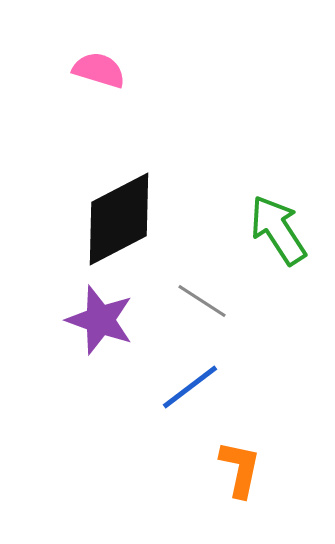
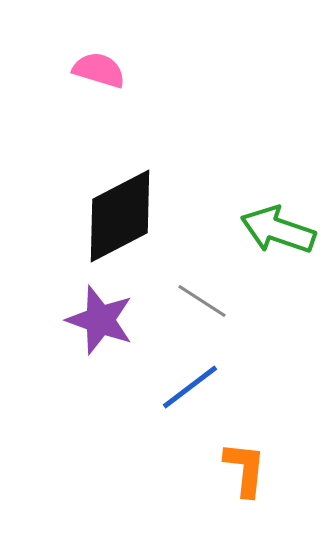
black diamond: moved 1 px right, 3 px up
green arrow: rotated 38 degrees counterclockwise
orange L-shape: moved 5 px right; rotated 6 degrees counterclockwise
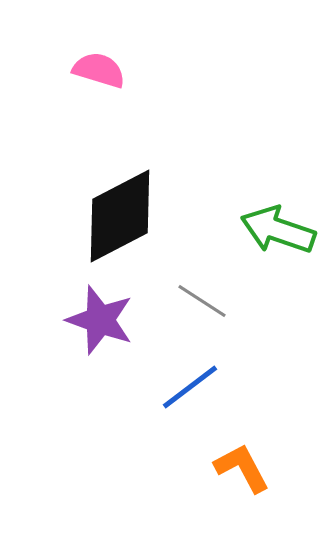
orange L-shape: moved 3 px left, 1 px up; rotated 34 degrees counterclockwise
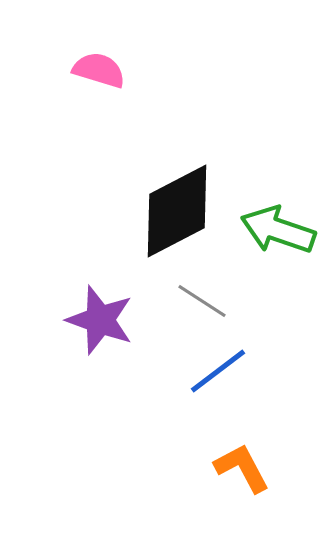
black diamond: moved 57 px right, 5 px up
blue line: moved 28 px right, 16 px up
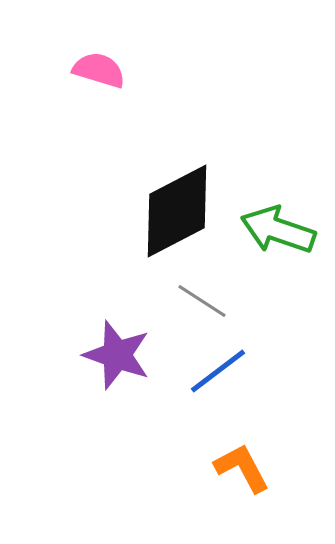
purple star: moved 17 px right, 35 px down
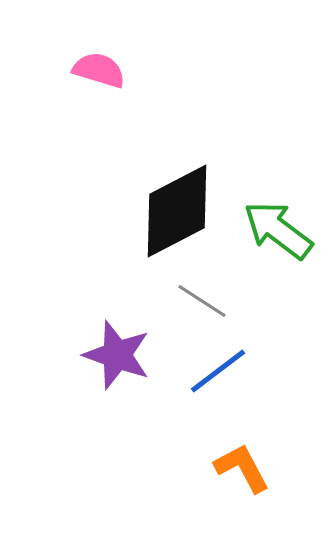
green arrow: rotated 18 degrees clockwise
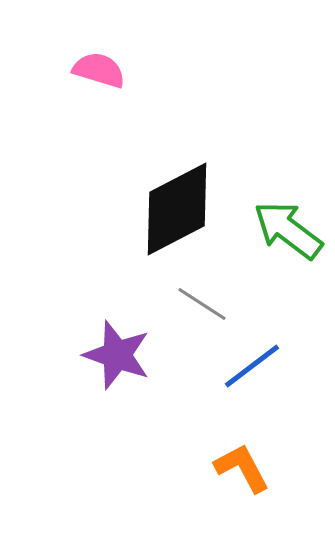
black diamond: moved 2 px up
green arrow: moved 10 px right
gray line: moved 3 px down
blue line: moved 34 px right, 5 px up
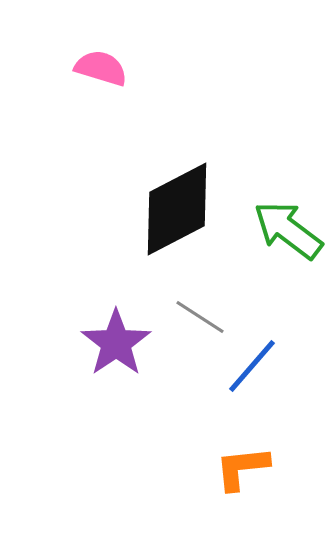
pink semicircle: moved 2 px right, 2 px up
gray line: moved 2 px left, 13 px down
purple star: moved 1 px left, 12 px up; rotated 18 degrees clockwise
blue line: rotated 12 degrees counterclockwise
orange L-shape: rotated 68 degrees counterclockwise
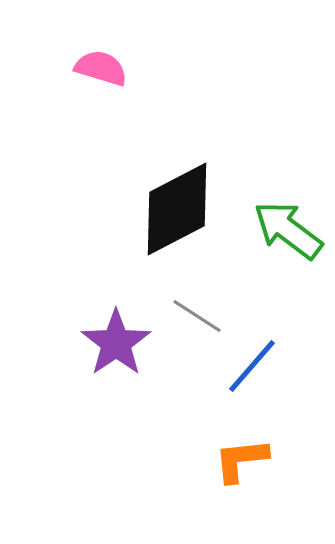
gray line: moved 3 px left, 1 px up
orange L-shape: moved 1 px left, 8 px up
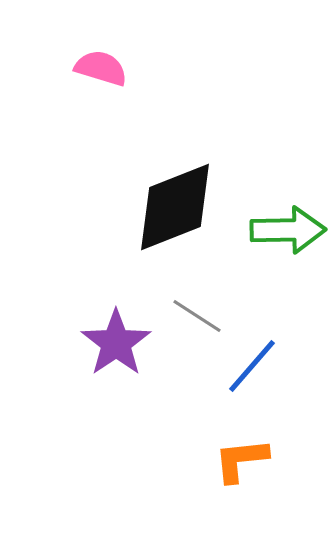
black diamond: moved 2 px left, 2 px up; rotated 6 degrees clockwise
green arrow: rotated 142 degrees clockwise
